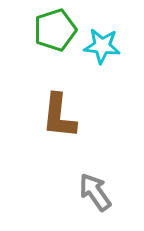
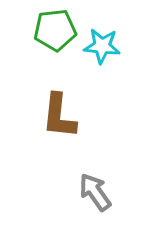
green pentagon: rotated 12 degrees clockwise
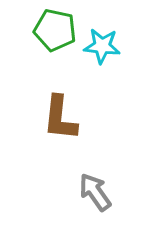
green pentagon: rotated 18 degrees clockwise
brown L-shape: moved 1 px right, 2 px down
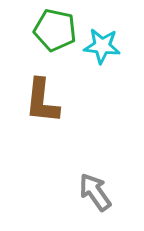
brown L-shape: moved 18 px left, 17 px up
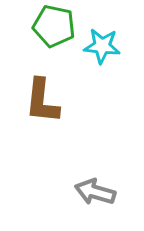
green pentagon: moved 1 px left, 4 px up
gray arrow: rotated 39 degrees counterclockwise
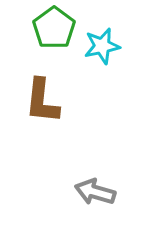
green pentagon: moved 2 px down; rotated 24 degrees clockwise
cyan star: rotated 18 degrees counterclockwise
